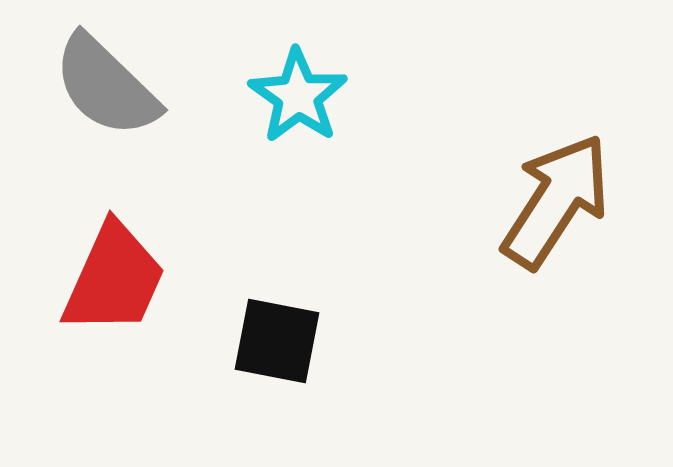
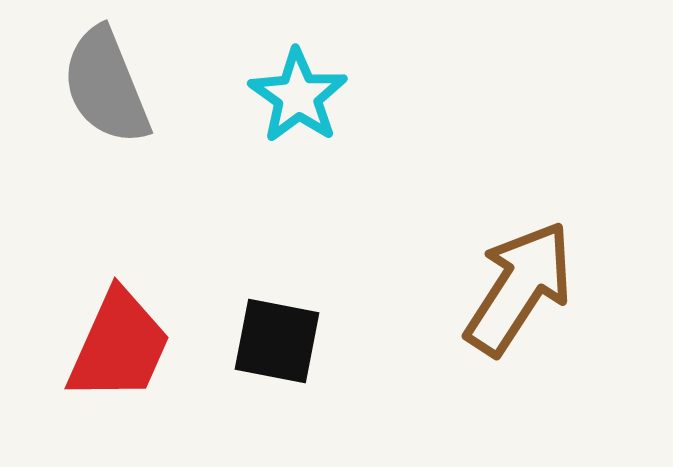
gray semicircle: rotated 24 degrees clockwise
brown arrow: moved 37 px left, 87 px down
red trapezoid: moved 5 px right, 67 px down
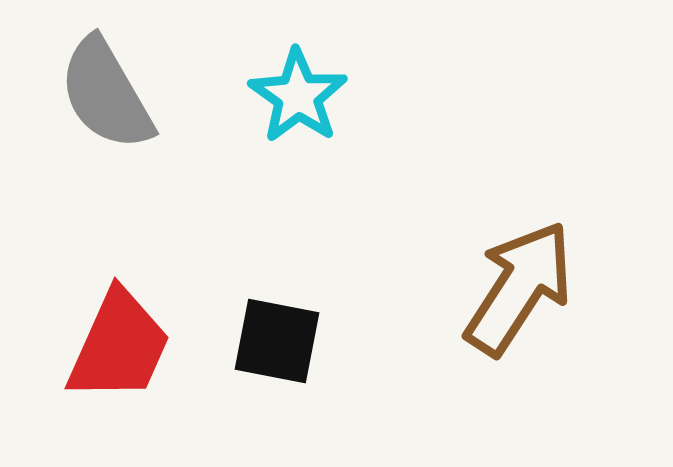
gray semicircle: moved 8 px down; rotated 8 degrees counterclockwise
